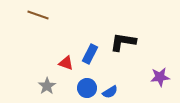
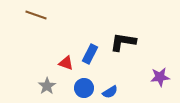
brown line: moved 2 px left
blue circle: moved 3 px left
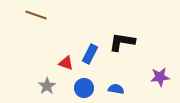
black L-shape: moved 1 px left
blue semicircle: moved 6 px right, 3 px up; rotated 140 degrees counterclockwise
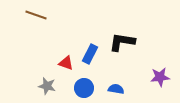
gray star: rotated 24 degrees counterclockwise
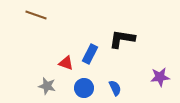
black L-shape: moved 3 px up
blue semicircle: moved 1 px left, 1 px up; rotated 56 degrees clockwise
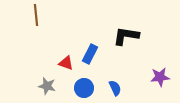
brown line: rotated 65 degrees clockwise
black L-shape: moved 4 px right, 3 px up
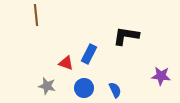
blue rectangle: moved 1 px left
purple star: moved 1 px right, 1 px up; rotated 12 degrees clockwise
blue semicircle: moved 2 px down
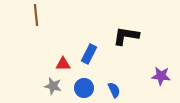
red triangle: moved 3 px left, 1 px down; rotated 21 degrees counterclockwise
gray star: moved 6 px right
blue semicircle: moved 1 px left
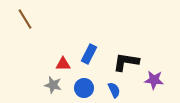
brown line: moved 11 px left, 4 px down; rotated 25 degrees counterclockwise
black L-shape: moved 26 px down
purple star: moved 7 px left, 4 px down
gray star: moved 1 px up
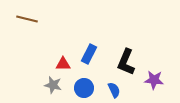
brown line: moved 2 px right; rotated 45 degrees counterclockwise
black L-shape: rotated 76 degrees counterclockwise
